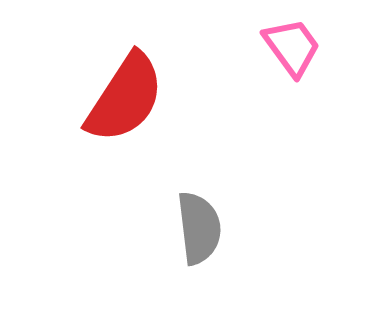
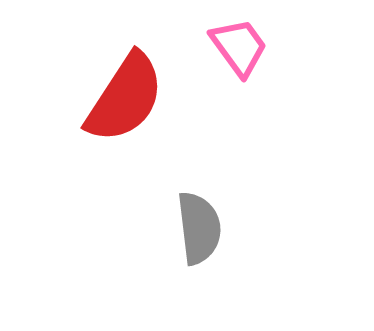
pink trapezoid: moved 53 px left
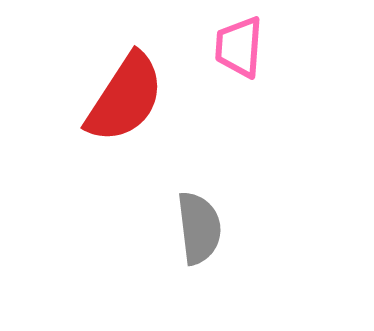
pink trapezoid: rotated 140 degrees counterclockwise
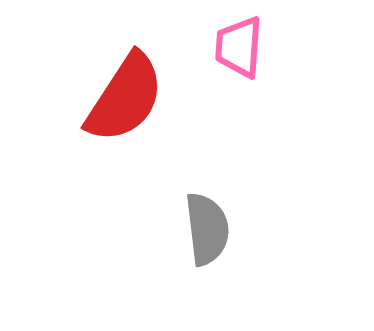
gray semicircle: moved 8 px right, 1 px down
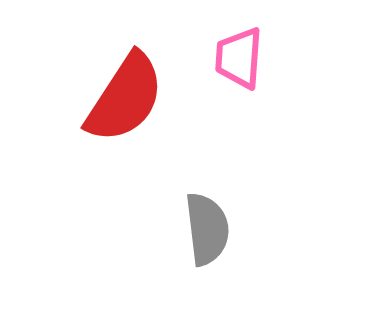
pink trapezoid: moved 11 px down
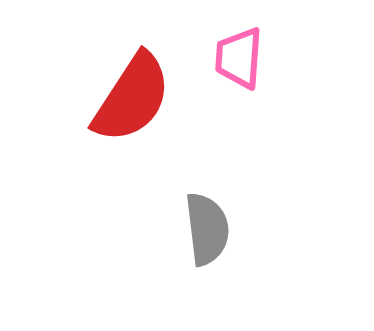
red semicircle: moved 7 px right
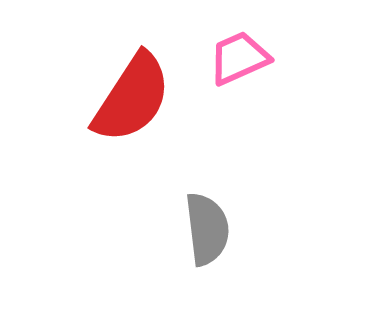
pink trapezoid: rotated 62 degrees clockwise
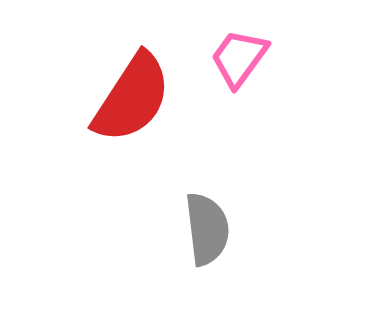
pink trapezoid: rotated 30 degrees counterclockwise
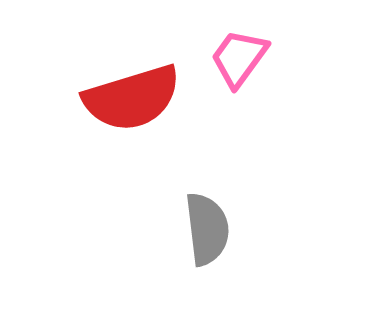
red semicircle: rotated 40 degrees clockwise
